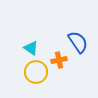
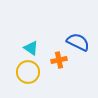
blue semicircle: rotated 30 degrees counterclockwise
yellow circle: moved 8 px left
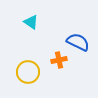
cyan triangle: moved 26 px up
